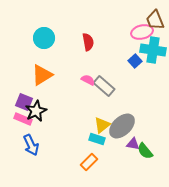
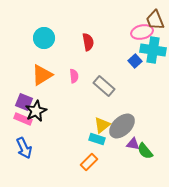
pink semicircle: moved 14 px left, 4 px up; rotated 56 degrees clockwise
blue arrow: moved 7 px left, 3 px down
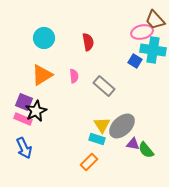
brown trapezoid: rotated 20 degrees counterclockwise
blue square: rotated 16 degrees counterclockwise
yellow triangle: rotated 24 degrees counterclockwise
green semicircle: moved 1 px right, 1 px up
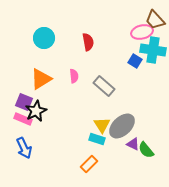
orange triangle: moved 1 px left, 4 px down
purple triangle: rotated 16 degrees clockwise
orange rectangle: moved 2 px down
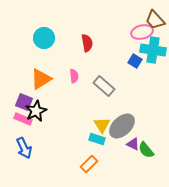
red semicircle: moved 1 px left, 1 px down
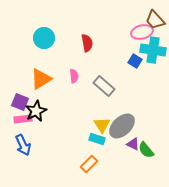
purple square: moved 4 px left
pink rectangle: rotated 30 degrees counterclockwise
blue arrow: moved 1 px left, 3 px up
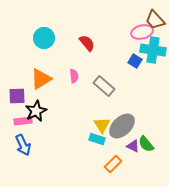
red semicircle: rotated 30 degrees counterclockwise
purple square: moved 3 px left, 6 px up; rotated 24 degrees counterclockwise
pink rectangle: moved 2 px down
purple triangle: moved 2 px down
green semicircle: moved 6 px up
orange rectangle: moved 24 px right
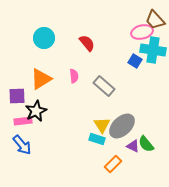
blue arrow: moved 1 px left; rotated 15 degrees counterclockwise
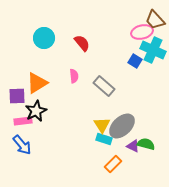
red semicircle: moved 5 px left
cyan cross: rotated 15 degrees clockwise
orange triangle: moved 4 px left, 4 px down
cyan rectangle: moved 7 px right
green semicircle: rotated 144 degrees clockwise
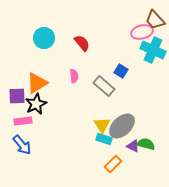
blue square: moved 14 px left, 10 px down
black star: moved 7 px up
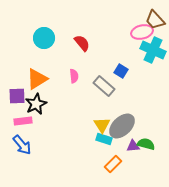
orange triangle: moved 4 px up
purple triangle: rotated 32 degrees counterclockwise
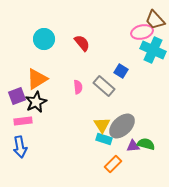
cyan circle: moved 1 px down
pink semicircle: moved 4 px right, 11 px down
purple square: rotated 18 degrees counterclockwise
black star: moved 2 px up
blue arrow: moved 2 px left, 2 px down; rotated 30 degrees clockwise
